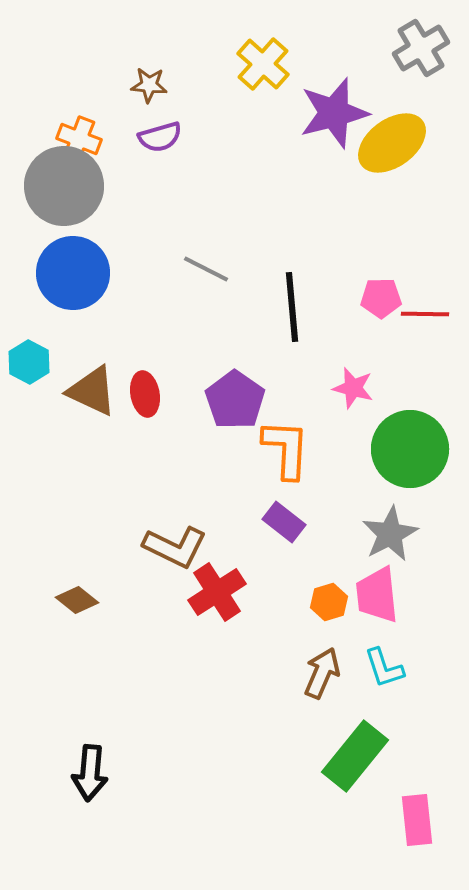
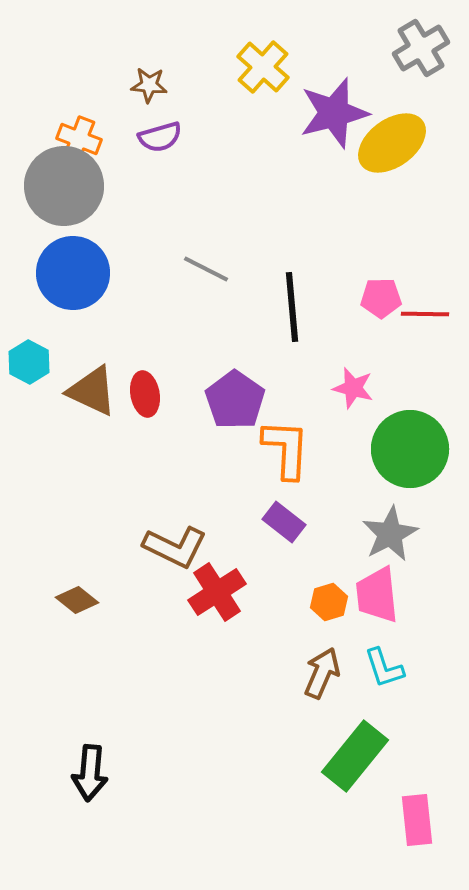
yellow cross: moved 3 px down
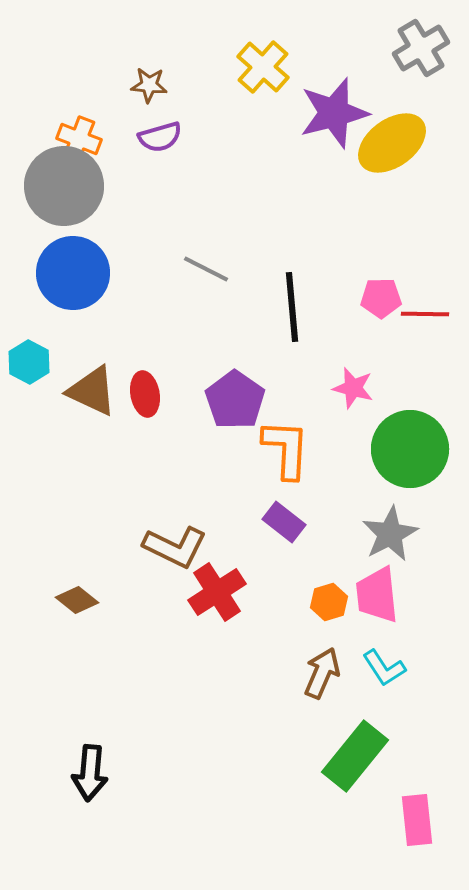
cyan L-shape: rotated 15 degrees counterclockwise
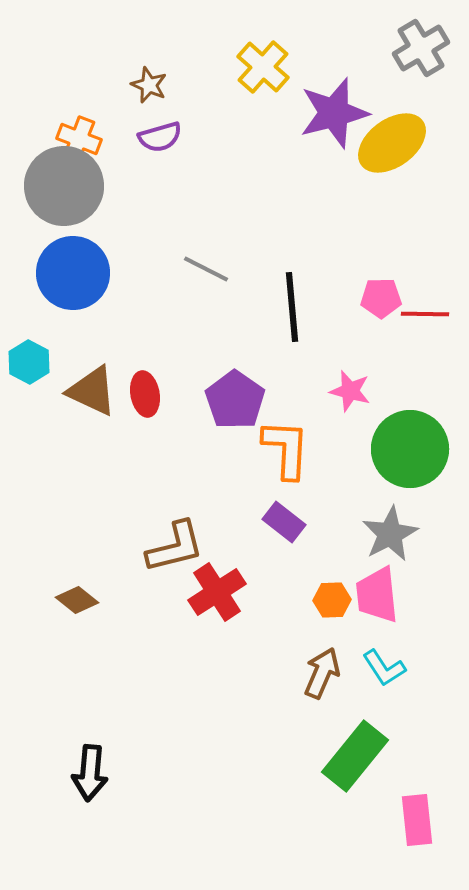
brown star: rotated 18 degrees clockwise
pink star: moved 3 px left, 3 px down
brown L-shape: rotated 40 degrees counterclockwise
orange hexagon: moved 3 px right, 2 px up; rotated 15 degrees clockwise
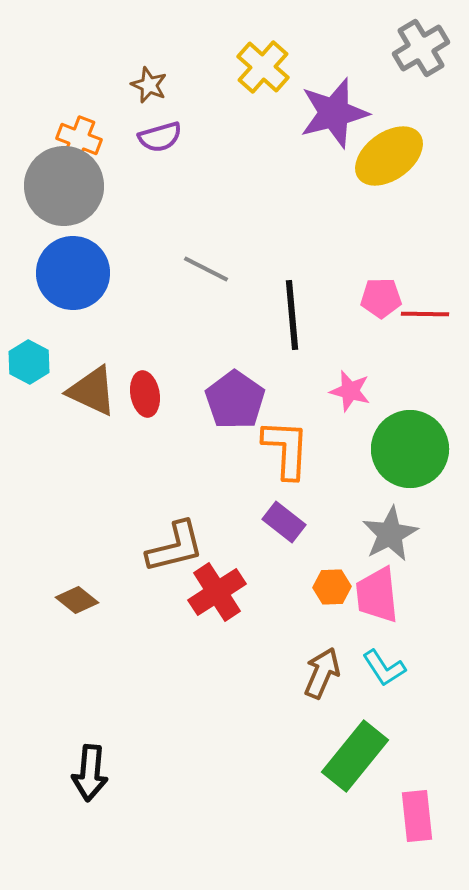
yellow ellipse: moved 3 px left, 13 px down
black line: moved 8 px down
orange hexagon: moved 13 px up
pink rectangle: moved 4 px up
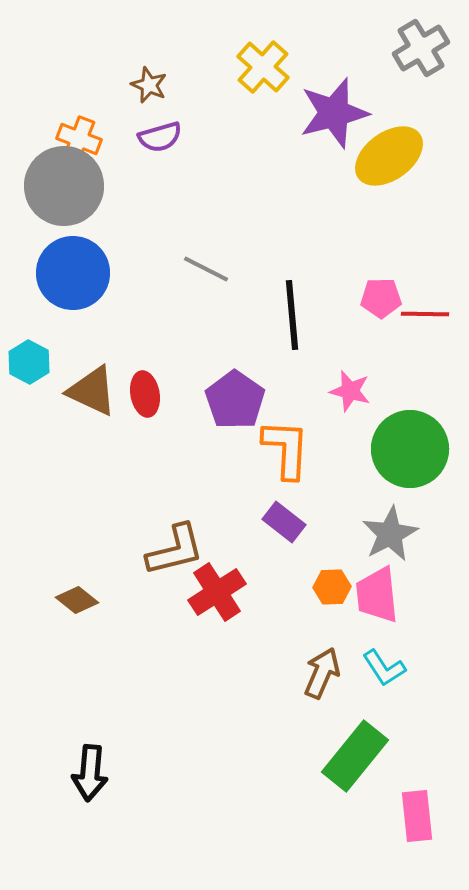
brown L-shape: moved 3 px down
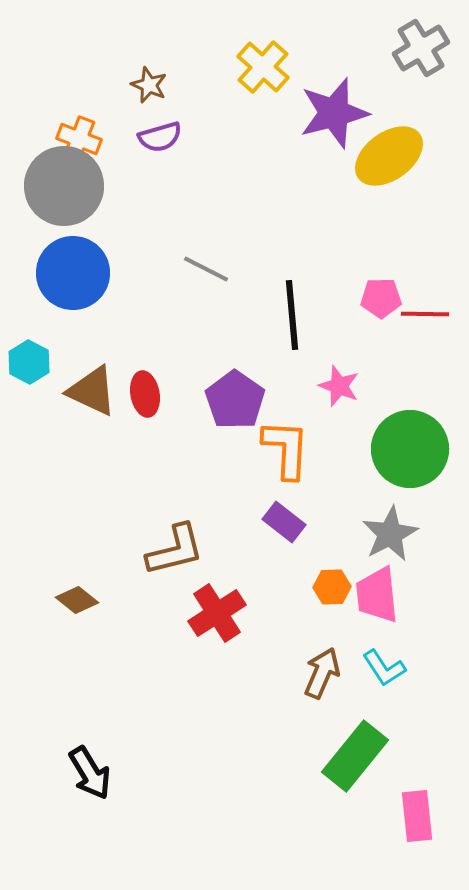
pink star: moved 11 px left, 5 px up; rotated 6 degrees clockwise
red cross: moved 21 px down
black arrow: rotated 36 degrees counterclockwise
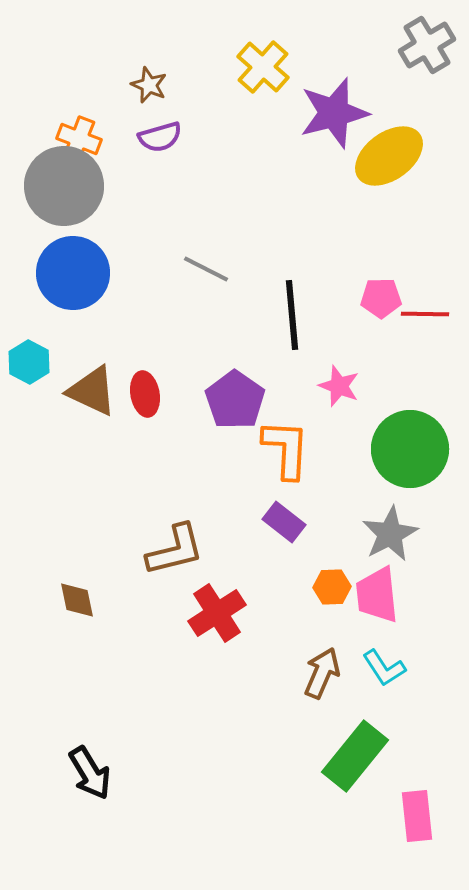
gray cross: moved 6 px right, 3 px up
brown diamond: rotated 39 degrees clockwise
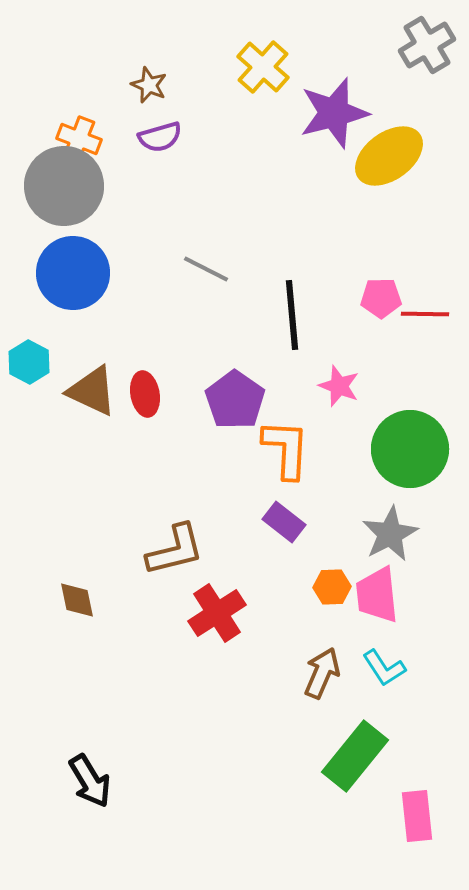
black arrow: moved 8 px down
